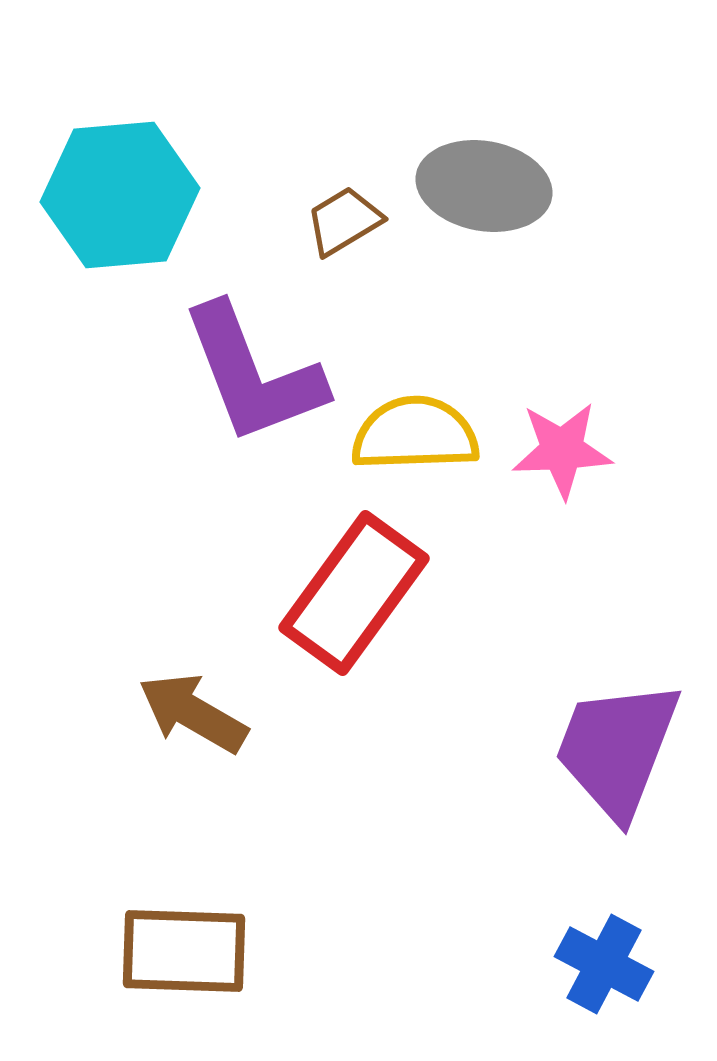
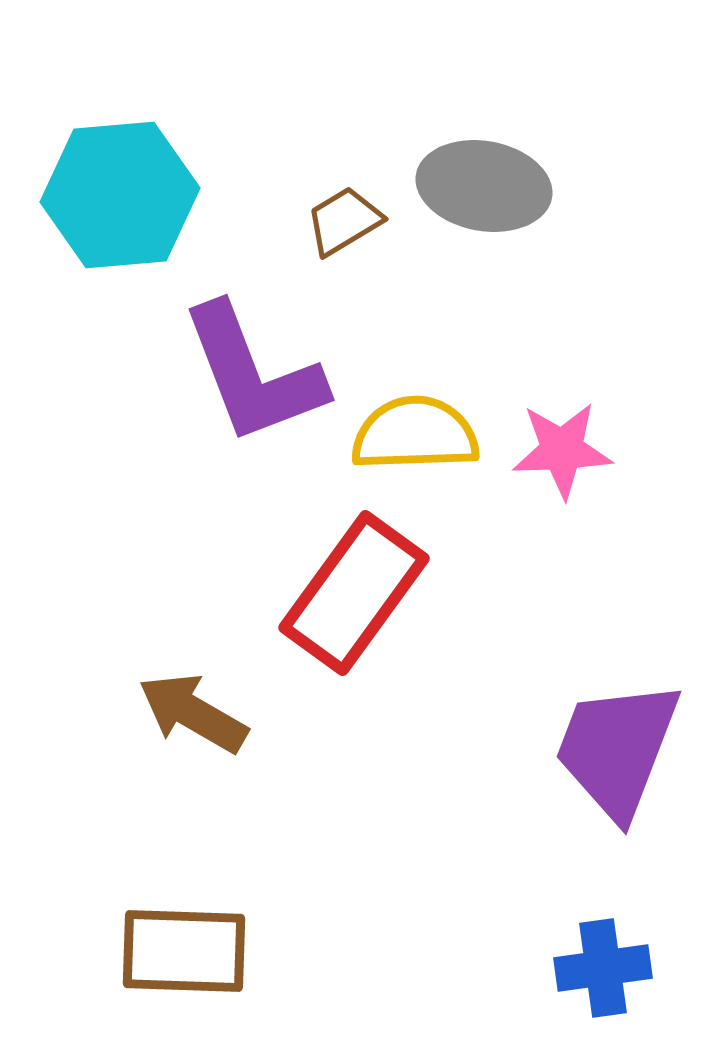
blue cross: moved 1 px left, 4 px down; rotated 36 degrees counterclockwise
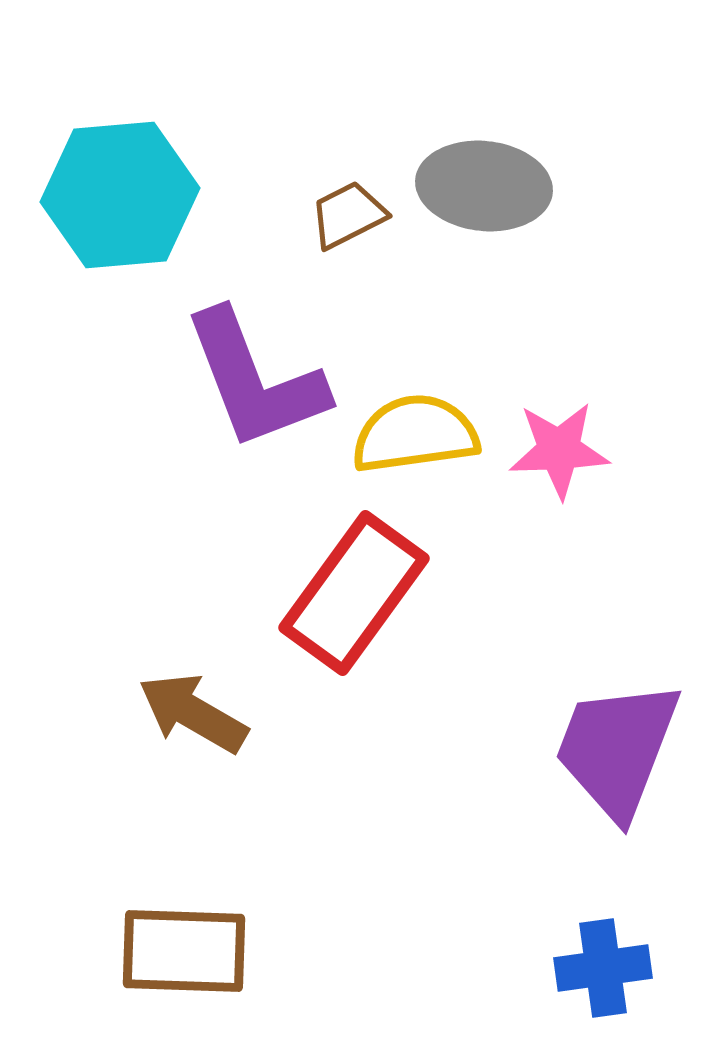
gray ellipse: rotated 4 degrees counterclockwise
brown trapezoid: moved 4 px right, 6 px up; rotated 4 degrees clockwise
purple L-shape: moved 2 px right, 6 px down
yellow semicircle: rotated 6 degrees counterclockwise
pink star: moved 3 px left
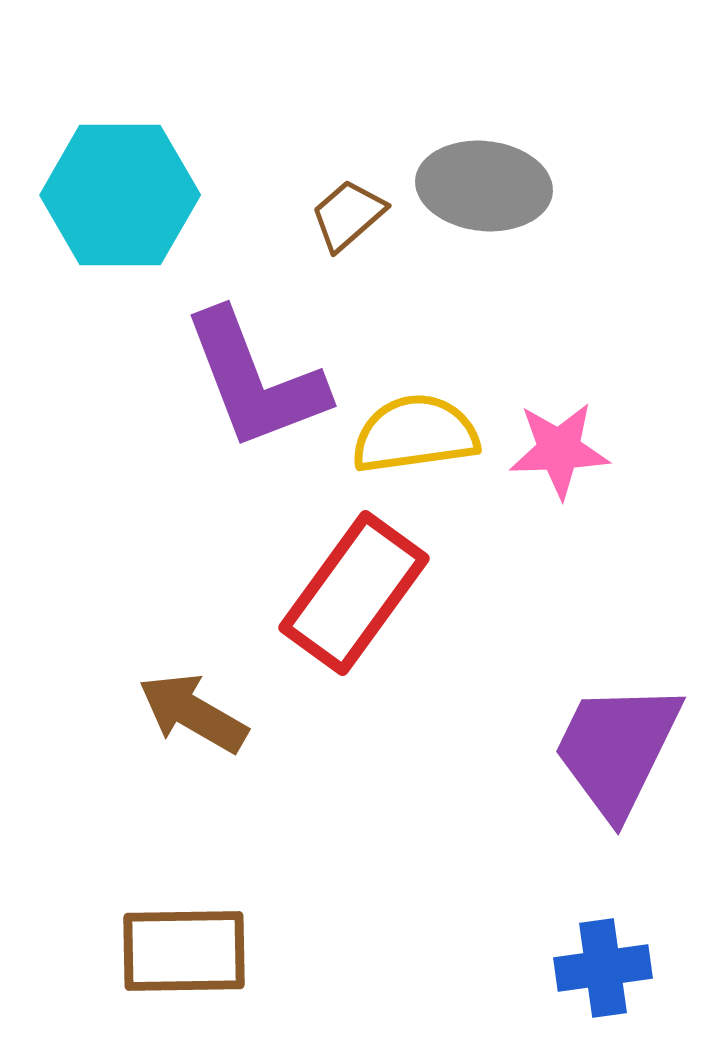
cyan hexagon: rotated 5 degrees clockwise
brown trapezoid: rotated 14 degrees counterclockwise
purple trapezoid: rotated 5 degrees clockwise
brown rectangle: rotated 3 degrees counterclockwise
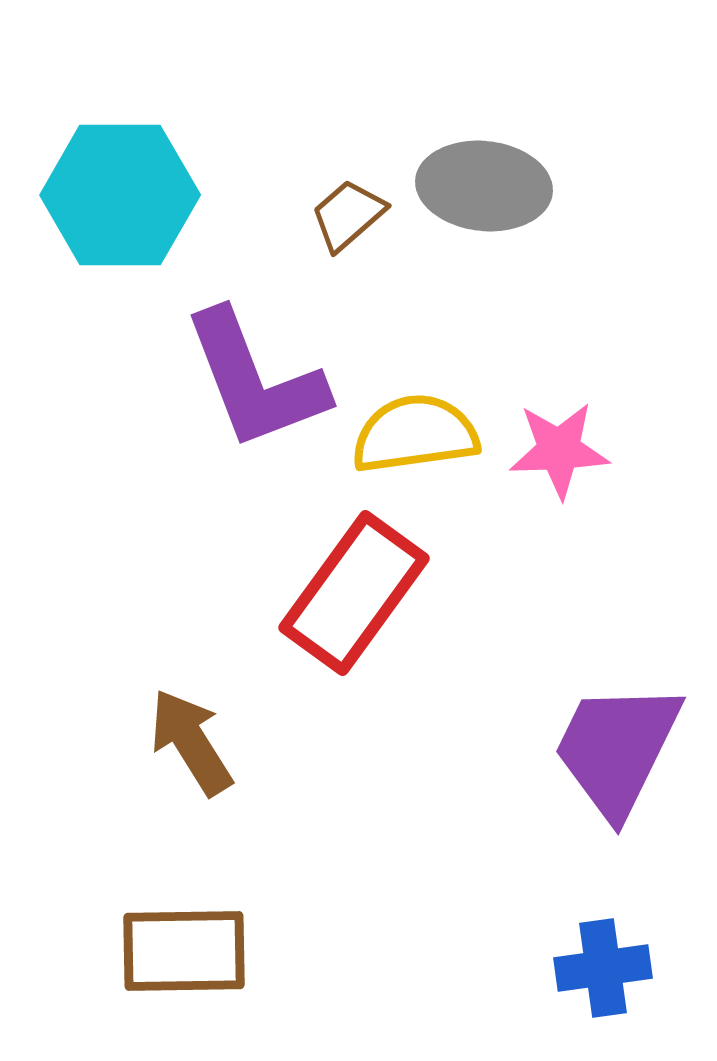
brown arrow: moved 2 px left, 29 px down; rotated 28 degrees clockwise
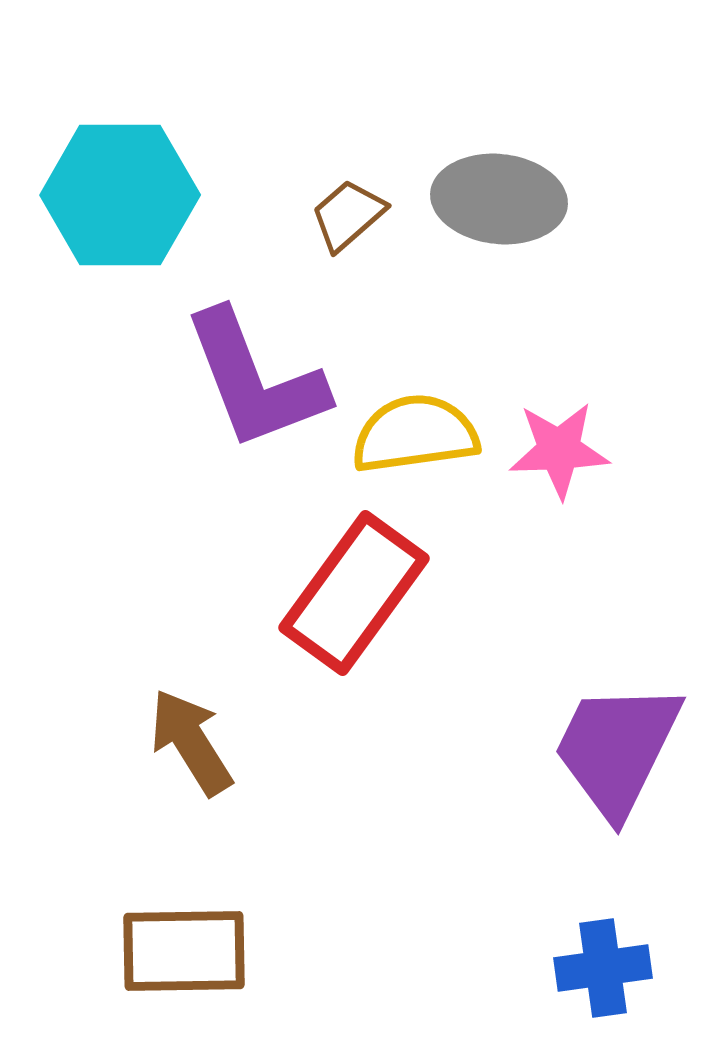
gray ellipse: moved 15 px right, 13 px down
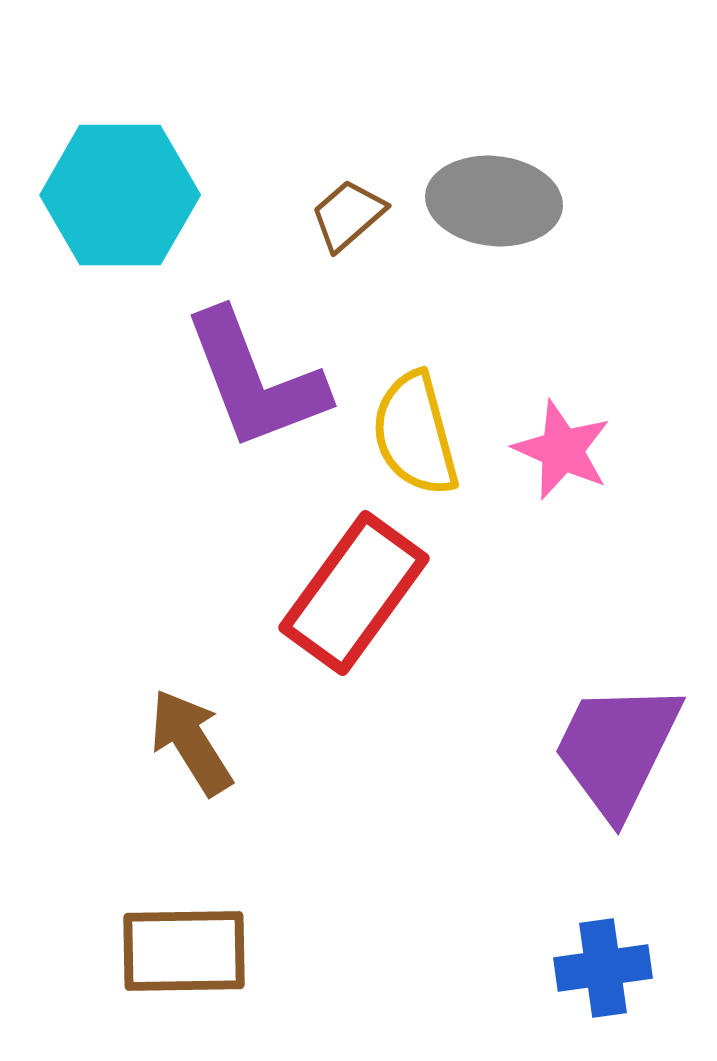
gray ellipse: moved 5 px left, 2 px down
yellow semicircle: rotated 97 degrees counterclockwise
pink star: moved 3 px right; rotated 26 degrees clockwise
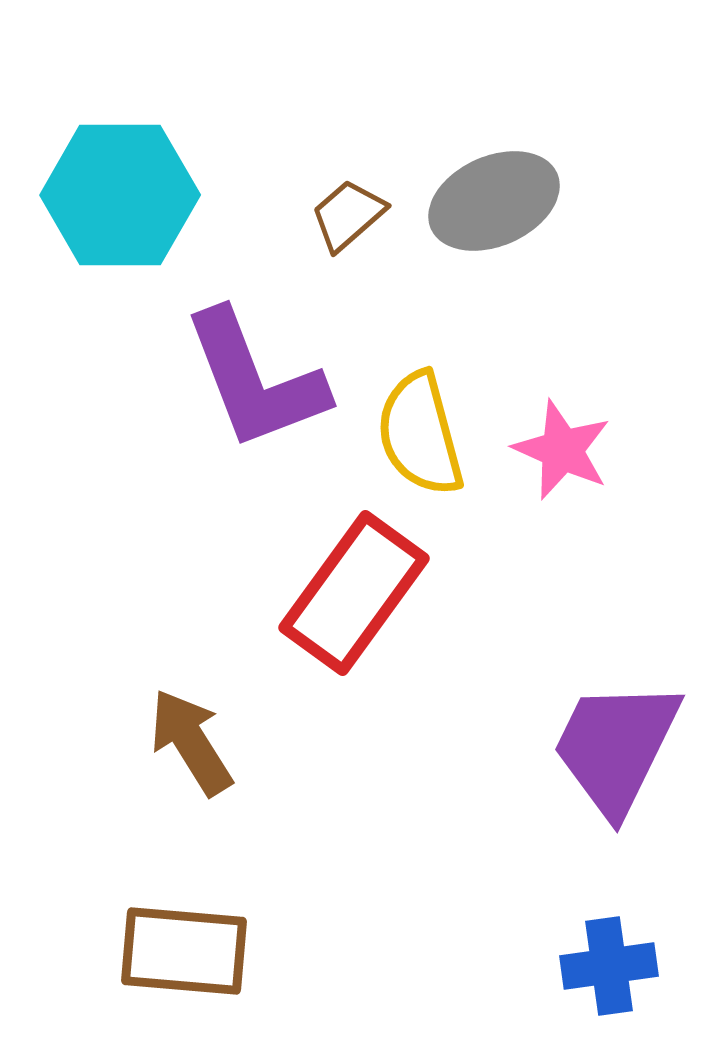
gray ellipse: rotated 30 degrees counterclockwise
yellow semicircle: moved 5 px right
purple trapezoid: moved 1 px left, 2 px up
brown rectangle: rotated 6 degrees clockwise
blue cross: moved 6 px right, 2 px up
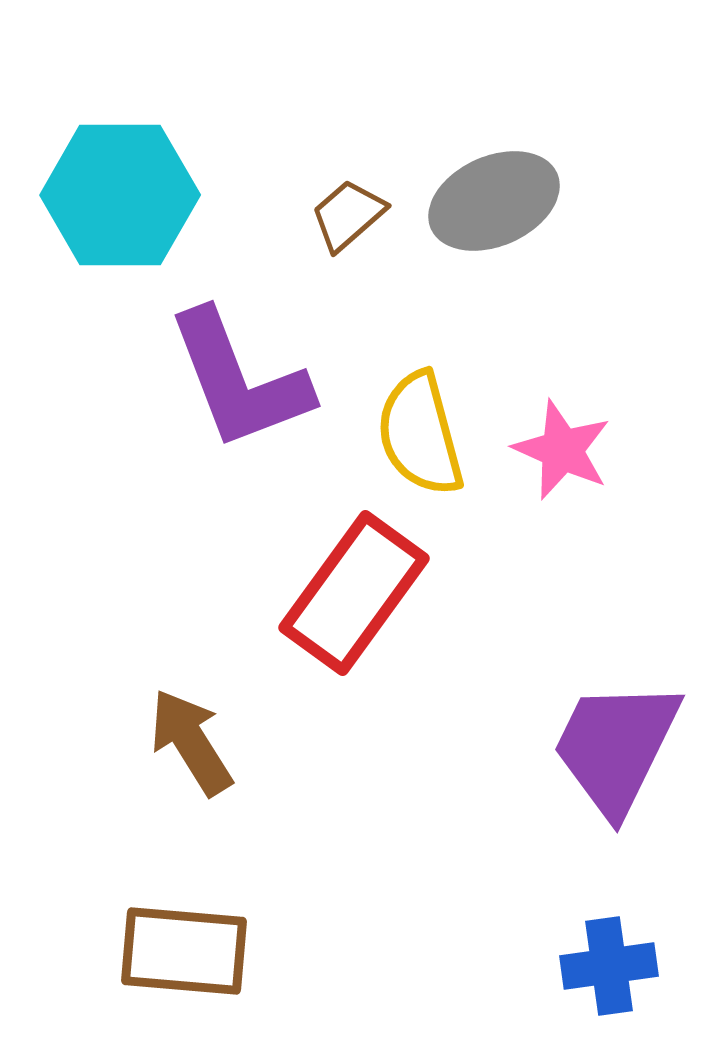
purple L-shape: moved 16 px left
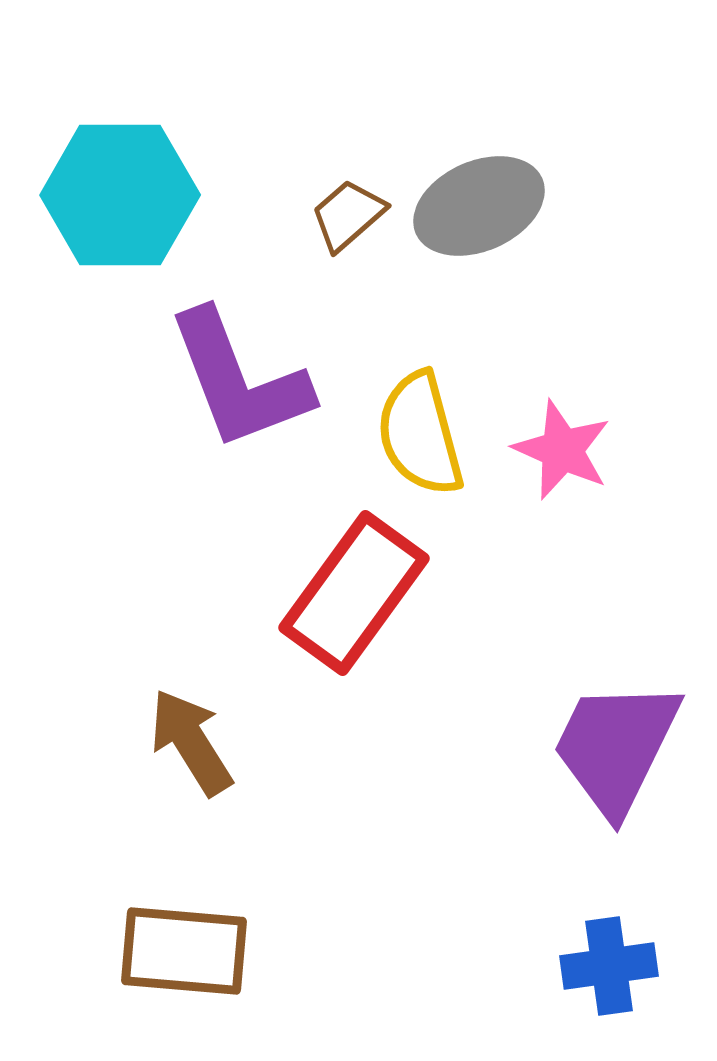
gray ellipse: moved 15 px left, 5 px down
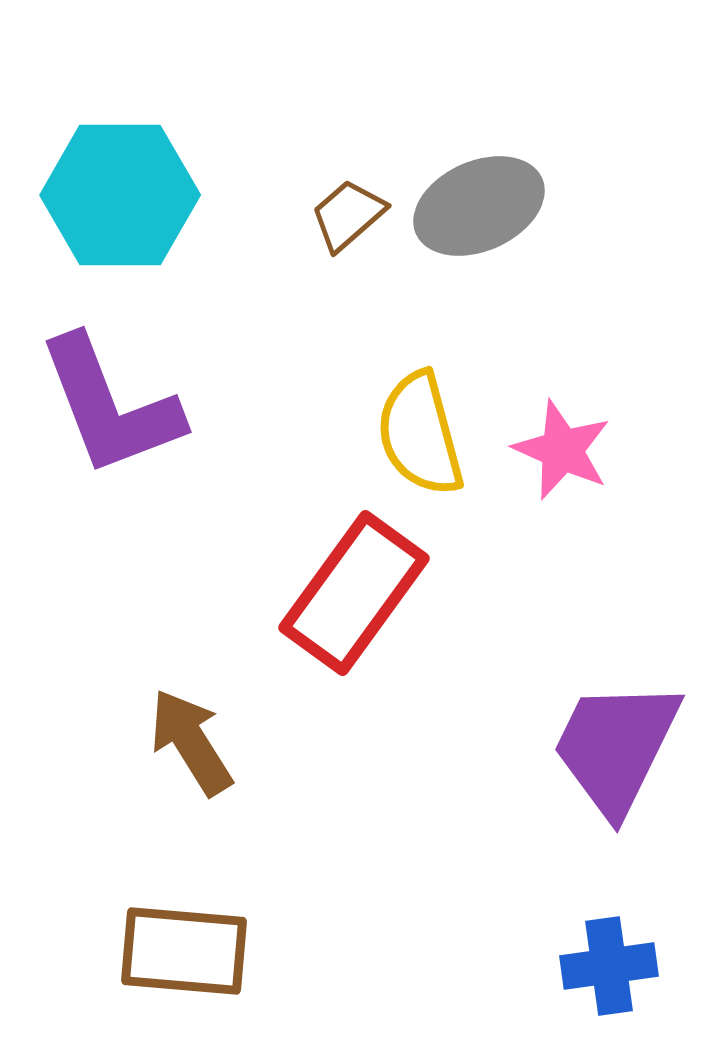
purple L-shape: moved 129 px left, 26 px down
